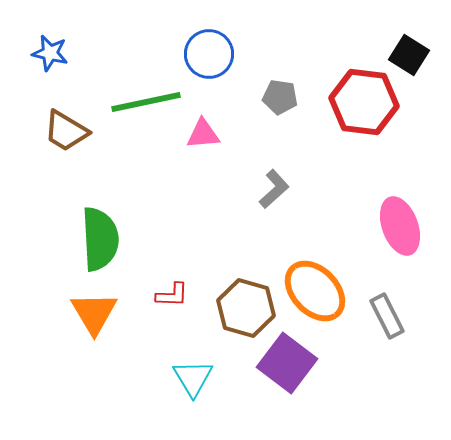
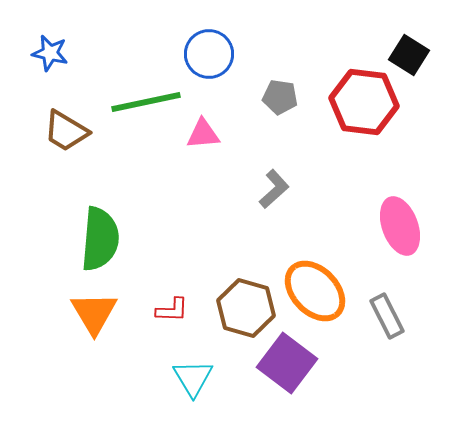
green semicircle: rotated 8 degrees clockwise
red L-shape: moved 15 px down
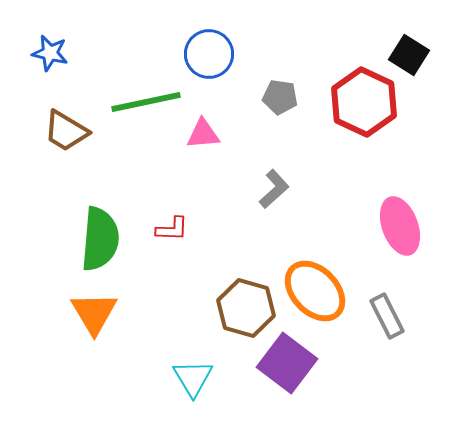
red hexagon: rotated 18 degrees clockwise
red L-shape: moved 81 px up
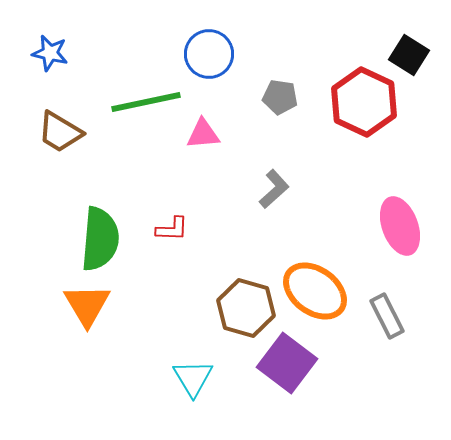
brown trapezoid: moved 6 px left, 1 px down
orange ellipse: rotated 10 degrees counterclockwise
orange triangle: moved 7 px left, 8 px up
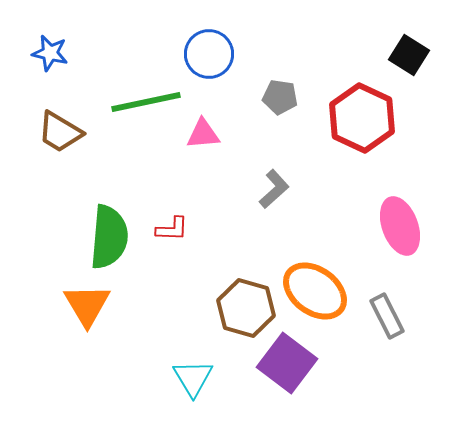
red hexagon: moved 2 px left, 16 px down
green semicircle: moved 9 px right, 2 px up
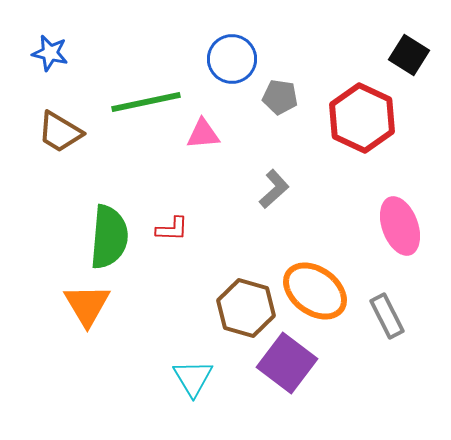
blue circle: moved 23 px right, 5 px down
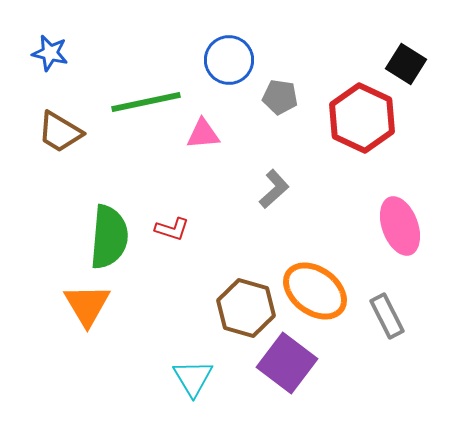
black square: moved 3 px left, 9 px down
blue circle: moved 3 px left, 1 px down
red L-shape: rotated 16 degrees clockwise
